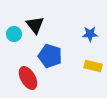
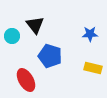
cyan circle: moved 2 px left, 2 px down
yellow rectangle: moved 2 px down
red ellipse: moved 2 px left, 2 px down
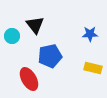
blue pentagon: rotated 30 degrees counterclockwise
red ellipse: moved 3 px right, 1 px up
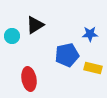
black triangle: rotated 36 degrees clockwise
blue pentagon: moved 17 px right, 1 px up
red ellipse: rotated 20 degrees clockwise
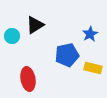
blue star: rotated 28 degrees counterclockwise
red ellipse: moved 1 px left
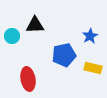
black triangle: rotated 30 degrees clockwise
blue star: moved 2 px down
blue pentagon: moved 3 px left
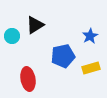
black triangle: rotated 30 degrees counterclockwise
blue pentagon: moved 1 px left, 1 px down
yellow rectangle: moved 2 px left; rotated 30 degrees counterclockwise
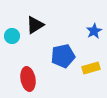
blue star: moved 4 px right, 5 px up
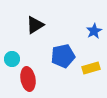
cyan circle: moved 23 px down
